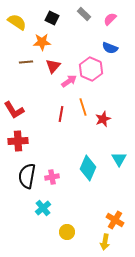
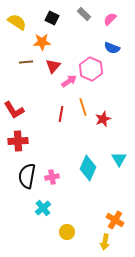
blue semicircle: moved 2 px right
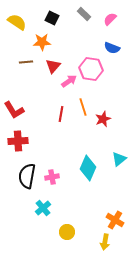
pink hexagon: rotated 15 degrees counterclockwise
cyan triangle: rotated 21 degrees clockwise
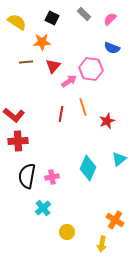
red L-shape: moved 5 px down; rotated 20 degrees counterclockwise
red star: moved 4 px right, 2 px down
yellow arrow: moved 3 px left, 2 px down
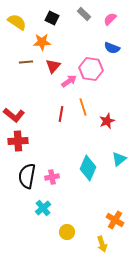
yellow arrow: rotated 28 degrees counterclockwise
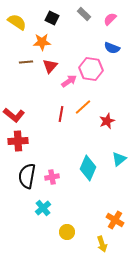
red triangle: moved 3 px left
orange line: rotated 66 degrees clockwise
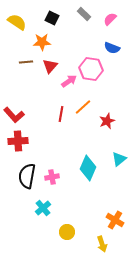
red L-shape: rotated 10 degrees clockwise
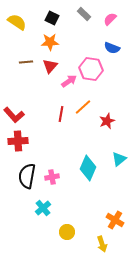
orange star: moved 8 px right
